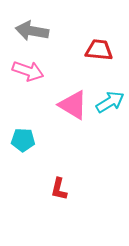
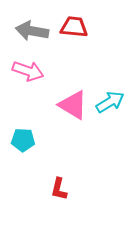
red trapezoid: moved 25 px left, 23 px up
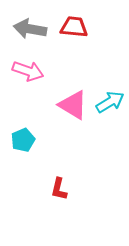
gray arrow: moved 2 px left, 2 px up
cyan pentagon: rotated 25 degrees counterclockwise
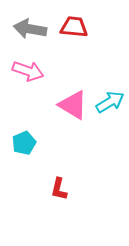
cyan pentagon: moved 1 px right, 3 px down
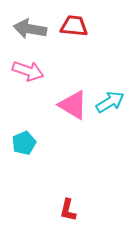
red trapezoid: moved 1 px up
red L-shape: moved 9 px right, 21 px down
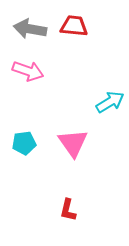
pink triangle: moved 38 px down; rotated 24 degrees clockwise
cyan pentagon: rotated 15 degrees clockwise
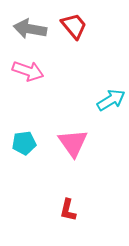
red trapezoid: rotated 44 degrees clockwise
cyan arrow: moved 1 px right, 2 px up
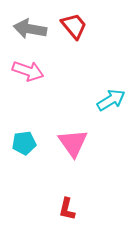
red L-shape: moved 1 px left, 1 px up
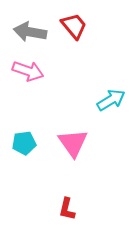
gray arrow: moved 3 px down
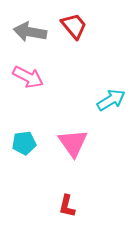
pink arrow: moved 6 px down; rotated 8 degrees clockwise
red L-shape: moved 3 px up
